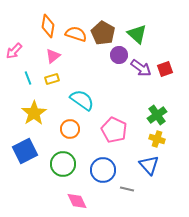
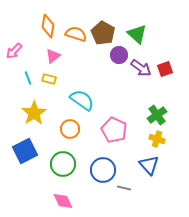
yellow rectangle: moved 3 px left; rotated 32 degrees clockwise
gray line: moved 3 px left, 1 px up
pink diamond: moved 14 px left
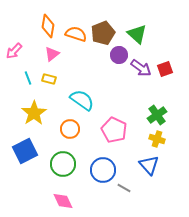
brown pentagon: rotated 20 degrees clockwise
pink triangle: moved 1 px left, 2 px up
gray line: rotated 16 degrees clockwise
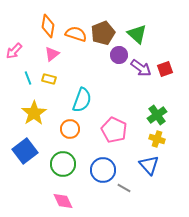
cyan semicircle: rotated 75 degrees clockwise
blue square: rotated 10 degrees counterclockwise
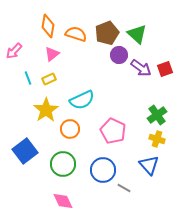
brown pentagon: moved 4 px right
yellow rectangle: rotated 40 degrees counterclockwise
cyan semicircle: rotated 45 degrees clockwise
yellow star: moved 12 px right, 3 px up
pink pentagon: moved 1 px left, 1 px down
